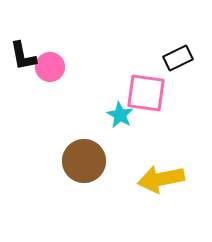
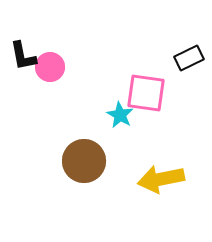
black rectangle: moved 11 px right
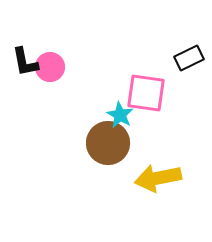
black L-shape: moved 2 px right, 6 px down
brown circle: moved 24 px right, 18 px up
yellow arrow: moved 3 px left, 1 px up
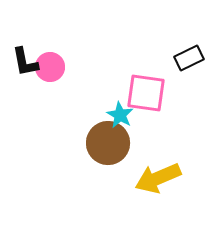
yellow arrow: rotated 12 degrees counterclockwise
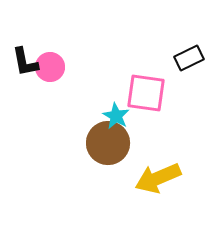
cyan star: moved 4 px left, 1 px down
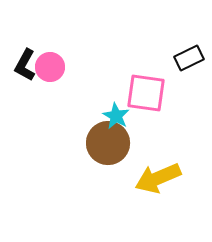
black L-shape: moved 3 px down; rotated 40 degrees clockwise
